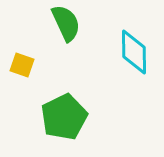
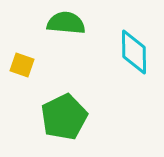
green semicircle: rotated 60 degrees counterclockwise
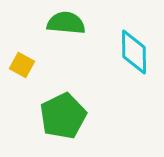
yellow square: rotated 10 degrees clockwise
green pentagon: moved 1 px left, 1 px up
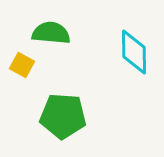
green semicircle: moved 15 px left, 10 px down
green pentagon: rotated 30 degrees clockwise
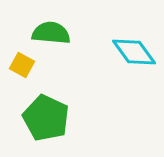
cyan diamond: rotated 36 degrees counterclockwise
green pentagon: moved 17 px left, 2 px down; rotated 21 degrees clockwise
